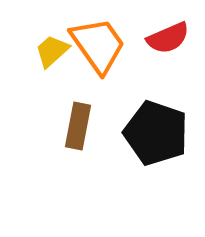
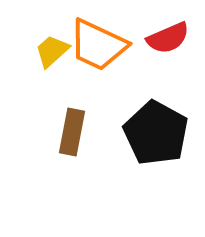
orange trapezoid: rotated 150 degrees clockwise
brown rectangle: moved 6 px left, 6 px down
black pentagon: rotated 10 degrees clockwise
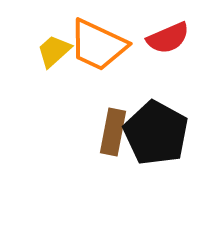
yellow trapezoid: moved 2 px right
brown rectangle: moved 41 px right
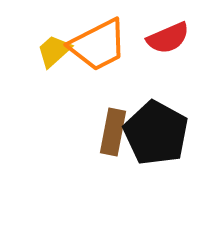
orange trapezoid: rotated 52 degrees counterclockwise
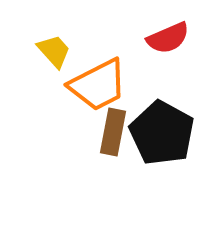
orange trapezoid: moved 40 px down
yellow trapezoid: rotated 90 degrees clockwise
black pentagon: moved 6 px right
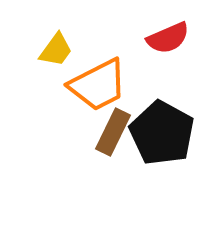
yellow trapezoid: moved 2 px right, 1 px up; rotated 78 degrees clockwise
brown rectangle: rotated 15 degrees clockwise
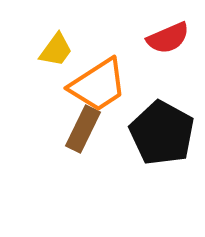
orange trapezoid: rotated 6 degrees counterclockwise
brown rectangle: moved 30 px left, 3 px up
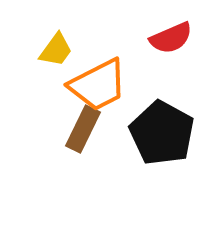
red semicircle: moved 3 px right
orange trapezoid: rotated 6 degrees clockwise
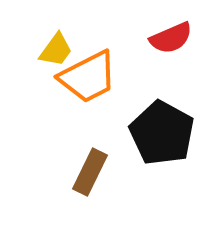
orange trapezoid: moved 10 px left, 8 px up
brown rectangle: moved 7 px right, 43 px down
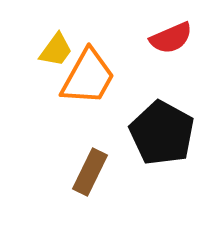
orange trapezoid: rotated 34 degrees counterclockwise
